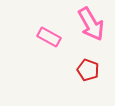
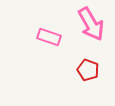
pink rectangle: rotated 10 degrees counterclockwise
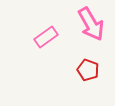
pink rectangle: moved 3 px left; rotated 55 degrees counterclockwise
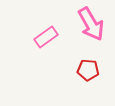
red pentagon: rotated 15 degrees counterclockwise
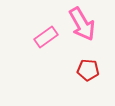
pink arrow: moved 9 px left
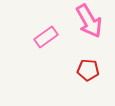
pink arrow: moved 7 px right, 3 px up
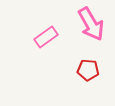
pink arrow: moved 2 px right, 3 px down
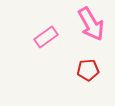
red pentagon: rotated 10 degrees counterclockwise
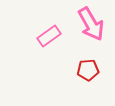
pink rectangle: moved 3 px right, 1 px up
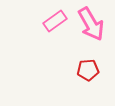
pink rectangle: moved 6 px right, 15 px up
